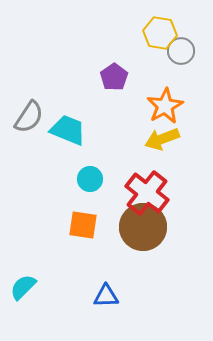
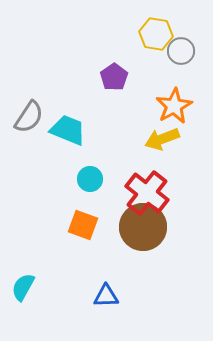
yellow hexagon: moved 4 px left, 1 px down
orange star: moved 9 px right
orange square: rotated 12 degrees clockwise
cyan semicircle: rotated 16 degrees counterclockwise
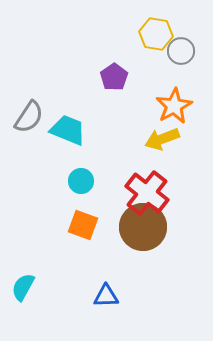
cyan circle: moved 9 px left, 2 px down
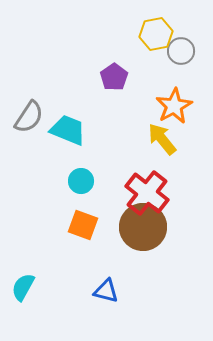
yellow hexagon: rotated 20 degrees counterclockwise
yellow arrow: rotated 72 degrees clockwise
blue triangle: moved 5 px up; rotated 16 degrees clockwise
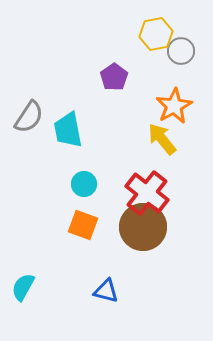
cyan trapezoid: rotated 123 degrees counterclockwise
cyan circle: moved 3 px right, 3 px down
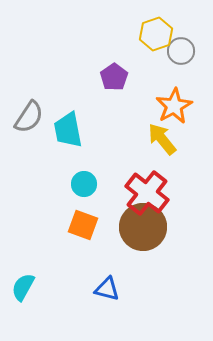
yellow hexagon: rotated 8 degrees counterclockwise
blue triangle: moved 1 px right, 2 px up
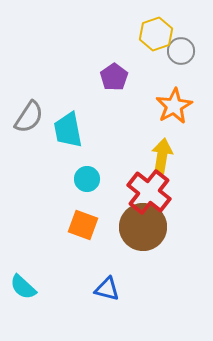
yellow arrow: moved 17 px down; rotated 48 degrees clockwise
cyan circle: moved 3 px right, 5 px up
red cross: moved 2 px right, 1 px up
cyan semicircle: rotated 76 degrees counterclockwise
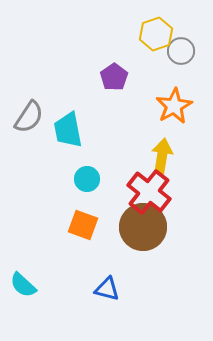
cyan semicircle: moved 2 px up
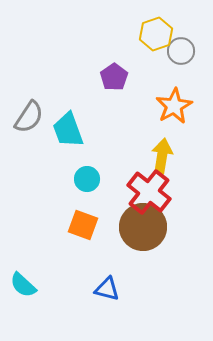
cyan trapezoid: rotated 9 degrees counterclockwise
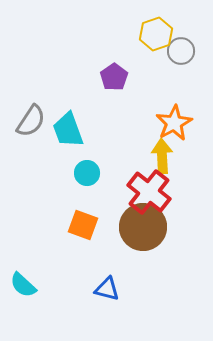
orange star: moved 17 px down
gray semicircle: moved 2 px right, 4 px down
yellow arrow: rotated 12 degrees counterclockwise
cyan circle: moved 6 px up
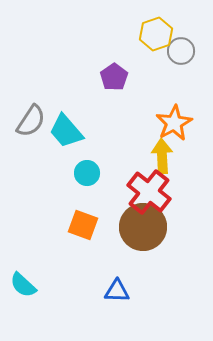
cyan trapezoid: moved 2 px left, 1 px down; rotated 21 degrees counterclockwise
blue triangle: moved 10 px right, 2 px down; rotated 12 degrees counterclockwise
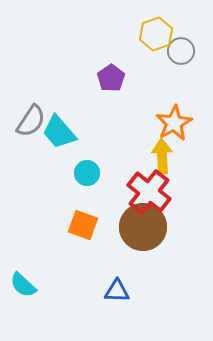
purple pentagon: moved 3 px left, 1 px down
cyan trapezoid: moved 7 px left, 1 px down
